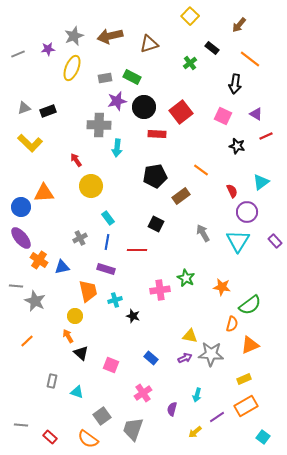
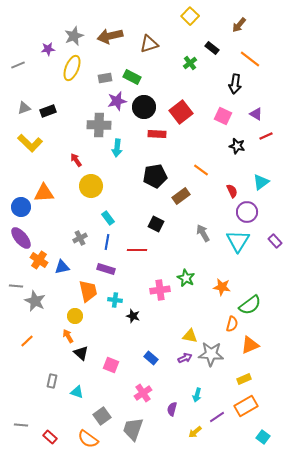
gray line at (18, 54): moved 11 px down
cyan cross at (115, 300): rotated 24 degrees clockwise
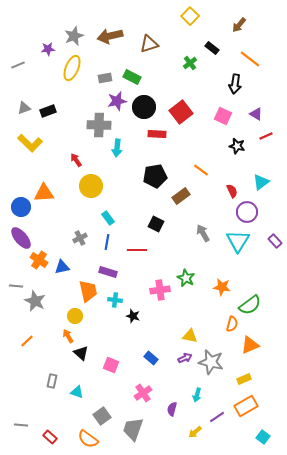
purple rectangle at (106, 269): moved 2 px right, 3 px down
gray star at (211, 354): moved 8 px down; rotated 10 degrees clockwise
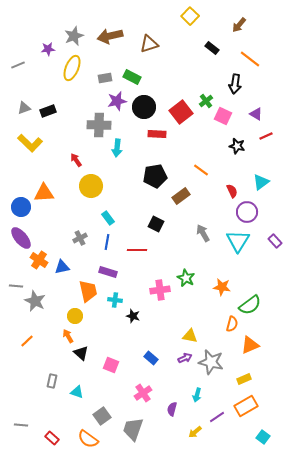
green cross at (190, 63): moved 16 px right, 38 px down
red rectangle at (50, 437): moved 2 px right, 1 px down
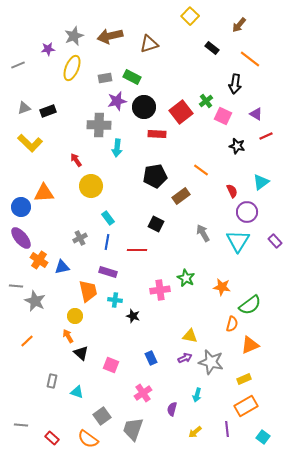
blue rectangle at (151, 358): rotated 24 degrees clockwise
purple line at (217, 417): moved 10 px right, 12 px down; rotated 63 degrees counterclockwise
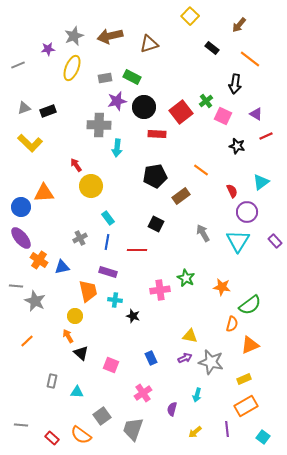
red arrow at (76, 160): moved 5 px down
cyan triangle at (77, 392): rotated 16 degrees counterclockwise
orange semicircle at (88, 439): moved 7 px left, 4 px up
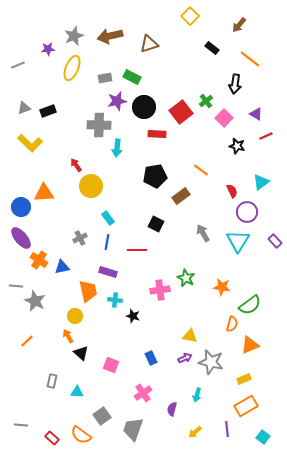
pink square at (223, 116): moved 1 px right, 2 px down; rotated 18 degrees clockwise
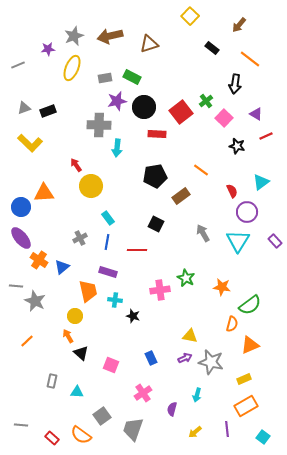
blue triangle at (62, 267): rotated 28 degrees counterclockwise
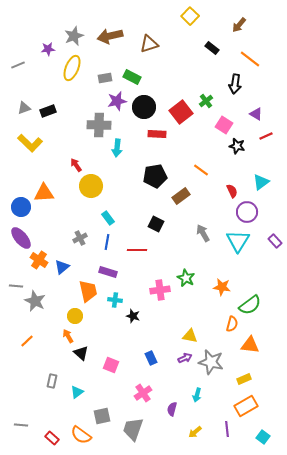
pink square at (224, 118): moved 7 px down; rotated 12 degrees counterclockwise
orange triangle at (250, 345): rotated 30 degrees clockwise
cyan triangle at (77, 392): rotated 40 degrees counterclockwise
gray square at (102, 416): rotated 24 degrees clockwise
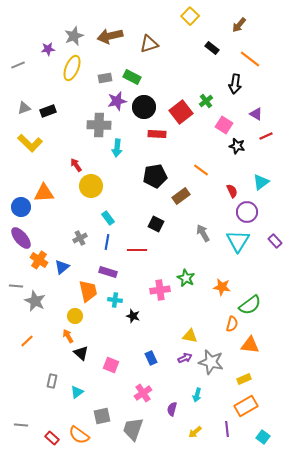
orange semicircle at (81, 435): moved 2 px left
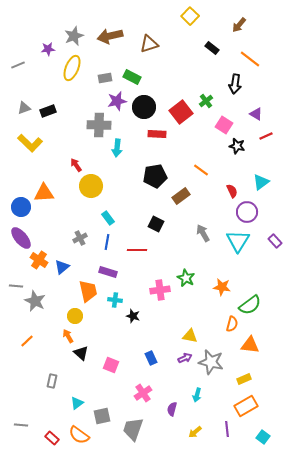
cyan triangle at (77, 392): moved 11 px down
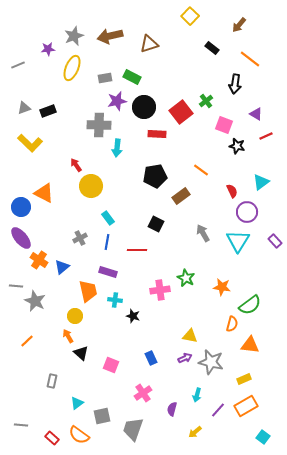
pink square at (224, 125): rotated 12 degrees counterclockwise
orange triangle at (44, 193): rotated 30 degrees clockwise
purple line at (227, 429): moved 9 px left, 19 px up; rotated 49 degrees clockwise
